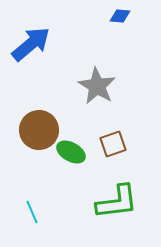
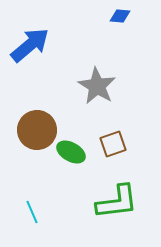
blue arrow: moved 1 px left, 1 px down
brown circle: moved 2 px left
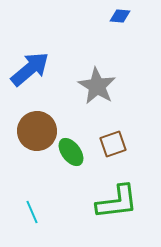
blue arrow: moved 24 px down
brown circle: moved 1 px down
green ellipse: rotated 24 degrees clockwise
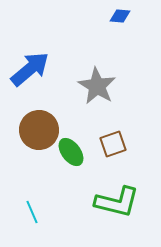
brown circle: moved 2 px right, 1 px up
green L-shape: rotated 21 degrees clockwise
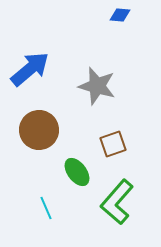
blue diamond: moved 1 px up
gray star: rotated 15 degrees counterclockwise
green ellipse: moved 6 px right, 20 px down
green L-shape: rotated 117 degrees clockwise
cyan line: moved 14 px right, 4 px up
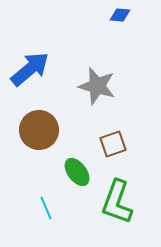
green L-shape: rotated 21 degrees counterclockwise
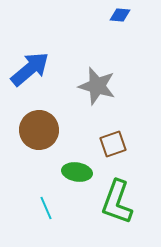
green ellipse: rotated 44 degrees counterclockwise
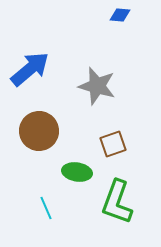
brown circle: moved 1 px down
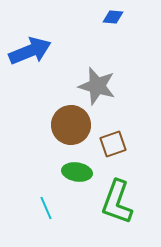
blue diamond: moved 7 px left, 2 px down
blue arrow: moved 18 px up; rotated 18 degrees clockwise
brown circle: moved 32 px right, 6 px up
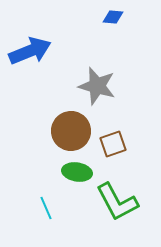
brown circle: moved 6 px down
green L-shape: rotated 48 degrees counterclockwise
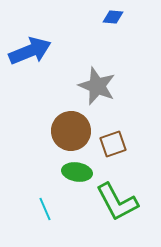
gray star: rotated 6 degrees clockwise
cyan line: moved 1 px left, 1 px down
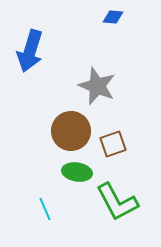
blue arrow: rotated 129 degrees clockwise
